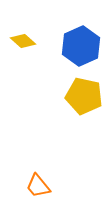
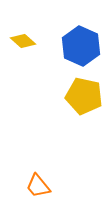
blue hexagon: rotated 12 degrees counterclockwise
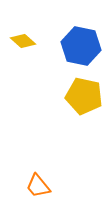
blue hexagon: rotated 12 degrees counterclockwise
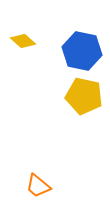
blue hexagon: moved 1 px right, 5 px down
orange trapezoid: rotated 12 degrees counterclockwise
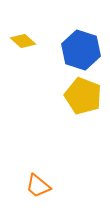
blue hexagon: moved 1 px left, 1 px up; rotated 6 degrees clockwise
yellow pentagon: moved 1 px left; rotated 9 degrees clockwise
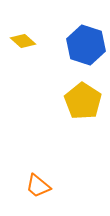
blue hexagon: moved 5 px right, 5 px up
yellow pentagon: moved 5 px down; rotated 12 degrees clockwise
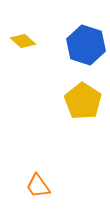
orange trapezoid: rotated 16 degrees clockwise
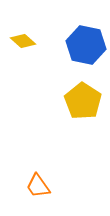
blue hexagon: rotated 6 degrees counterclockwise
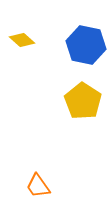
yellow diamond: moved 1 px left, 1 px up
